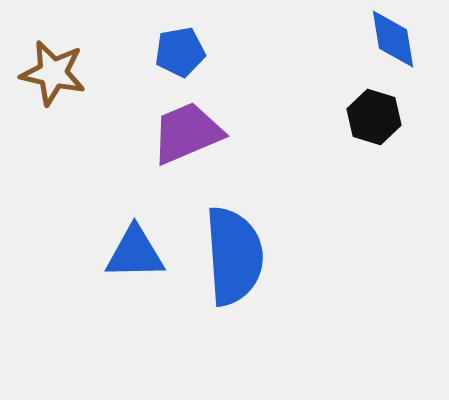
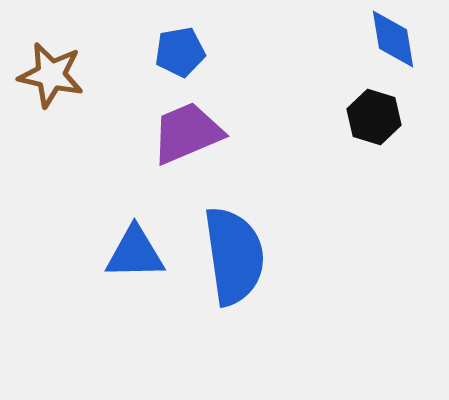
brown star: moved 2 px left, 2 px down
blue semicircle: rotated 4 degrees counterclockwise
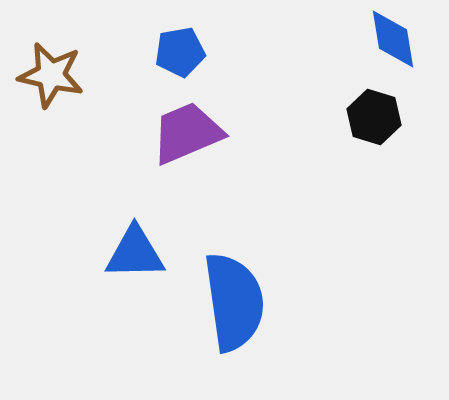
blue semicircle: moved 46 px down
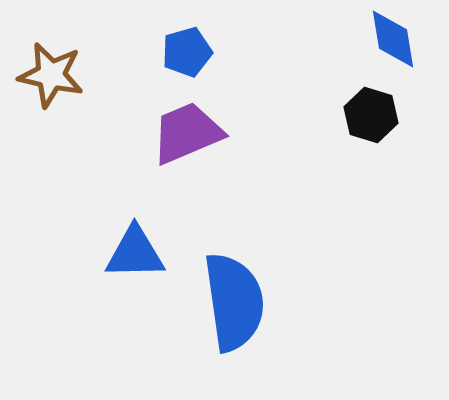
blue pentagon: moved 7 px right; rotated 6 degrees counterclockwise
black hexagon: moved 3 px left, 2 px up
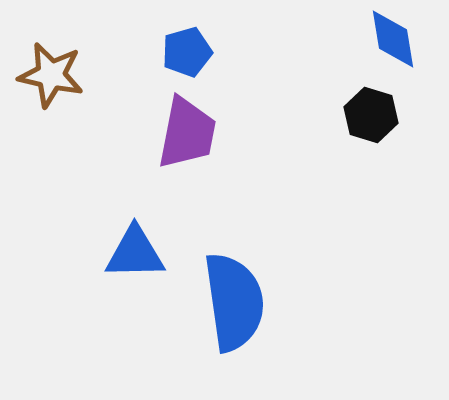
purple trapezoid: rotated 124 degrees clockwise
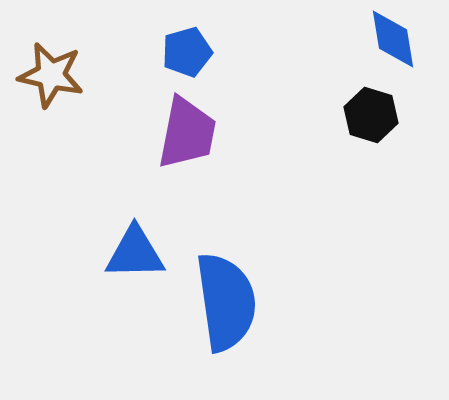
blue semicircle: moved 8 px left
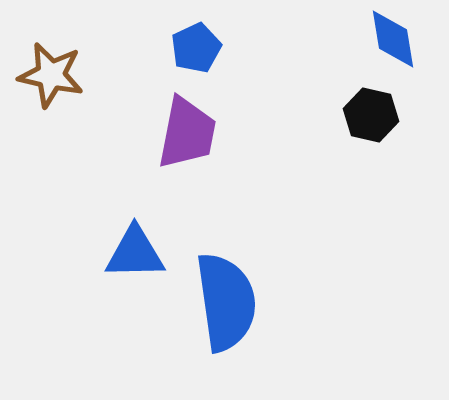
blue pentagon: moved 9 px right, 4 px up; rotated 9 degrees counterclockwise
black hexagon: rotated 4 degrees counterclockwise
